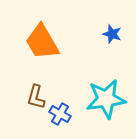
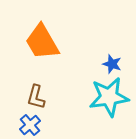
blue star: moved 30 px down
cyan star: moved 3 px right, 2 px up
blue cross: moved 30 px left, 11 px down; rotated 20 degrees clockwise
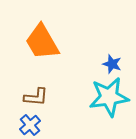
brown L-shape: rotated 100 degrees counterclockwise
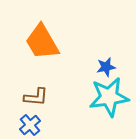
blue star: moved 6 px left, 3 px down; rotated 30 degrees counterclockwise
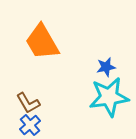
brown L-shape: moved 8 px left, 6 px down; rotated 55 degrees clockwise
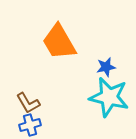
orange trapezoid: moved 17 px right
cyan star: rotated 21 degrees clockwise
blue cross: rotated 25 degrees clockwise
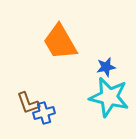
orange trapezoid: moved 1 px right
brown L-shape: rotated 10 degrees clockwise
blue cross: moved 14 px right, 12 px up
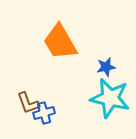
cyan star: moved 1 px right, 1 px down
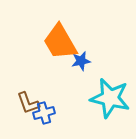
blue star: moved 25 px left, 6 px up
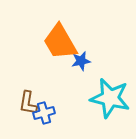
brown L-shape: rotated 30 degrees clockwise
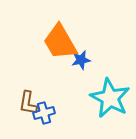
blue star: moved 1 px up
cyan star: rotated 15 degrees clockwise
